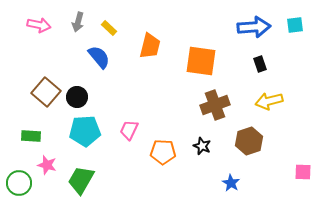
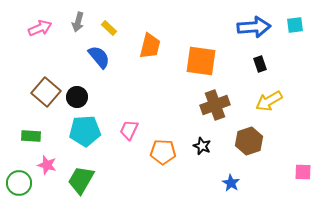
pink arrow: moved 1 px right, 3 px down; rotated 35 degrees counterclockwise
yellow arrow: rotated 16 degrees counterclockwise
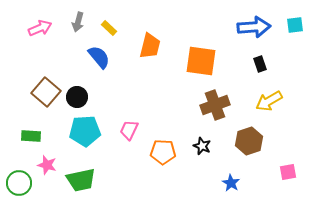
pink square: moved 15 px left; rotated 12 degrees counterclockwise
green trapezoid: rotated 132 degrees counterclockwise
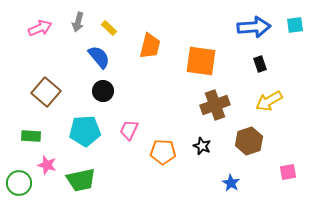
black circle: moved 26 px right, 6 px up
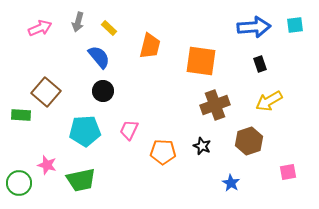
green rectangle: moved 10 px left, 21 px up
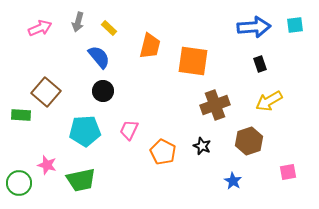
orange square: moved 8 px left
orange pentagon: rotated 25 degrees clockwise
blue star: moved 2 px right, 2 px up
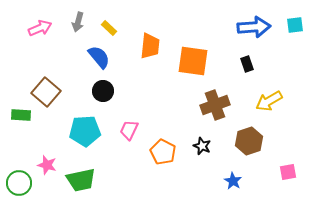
orange trapezoid: rotated 8 degrees counterclockwise
black rectangle: moved 13 px left
